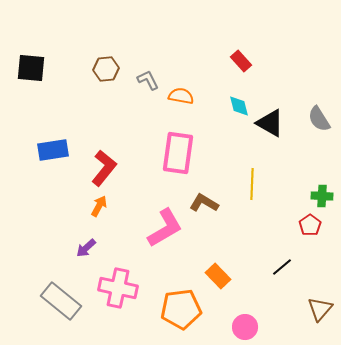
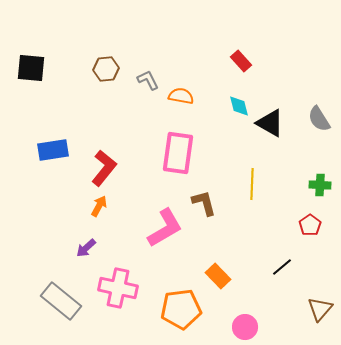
green cross: moved 2 px left, 11 px up
brown L-shape: rotated 44 degrees clockwise
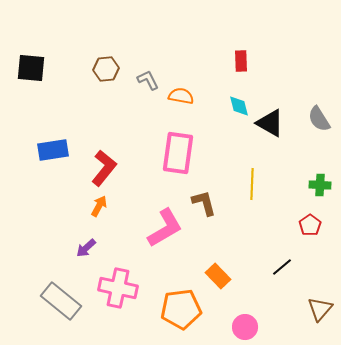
red rectangle: rotated 40 degrees clockwise
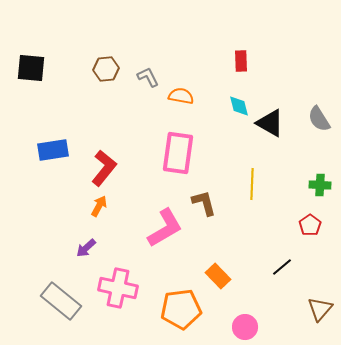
gray L-shape: moved 3 px up
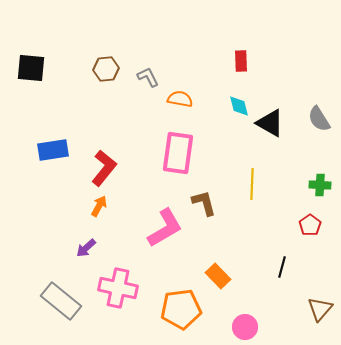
orange semicircle: moved 1 px left, 3 px down
black line: rotated 35 degrees counterclockwise
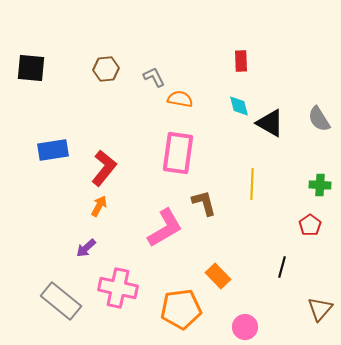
gray L-shape: moved 6 px right
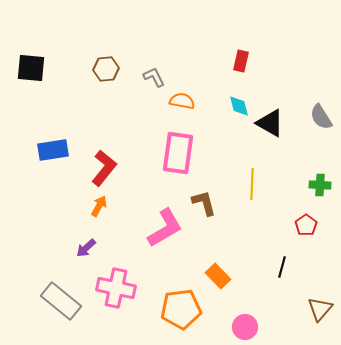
red rectangle: rotated 15 degrees clockwise
orange semicircle: moved 2 px right, 2 px down
gray semicircle: moved 2 px right, 2 px up
red pentagon: moved 4 px left
pink cross: moved 2 px left
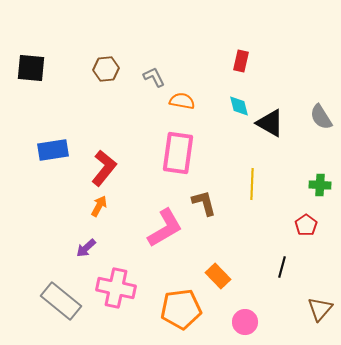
pink circle: moved 5 px up
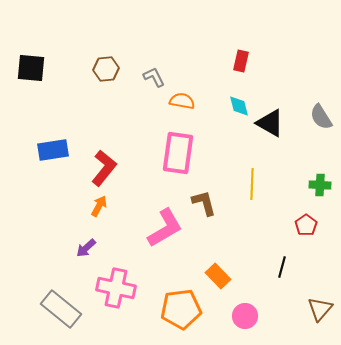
gray rectangle: moved 8 px down
pink circle: moved 6 px up
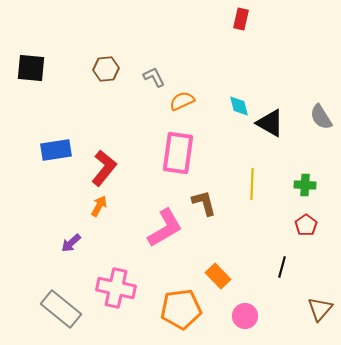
red rectangle: moved 42 px up
orange semicircle: rotated 35 degrees counterclockwise
blue rectangle: moved 3 px right
green cross: moved 15 px left
purple arrow: moved 15 px left, 5 px up
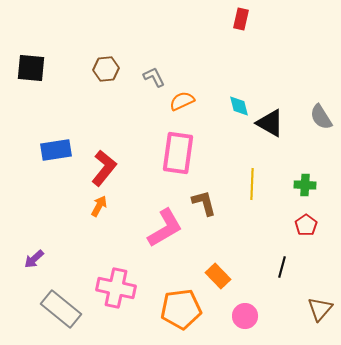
purple arrow: moved 37 px left, 16 px down
